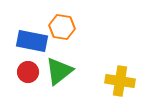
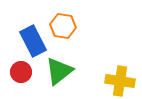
orange hexagon: moved 1 px right, 1 px up
blue rectangle: moved 1 px right; rotated 52 degrees clockwise
red circle: moved 7 px left
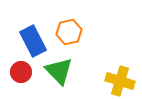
orange hexagon: moved 6 px right, 6 px down; rotated 20 degrees counterclockwise
green triangle: rotated 36 degrees counterclockwise
yellow cross: rotated 8 degrees clockwise
